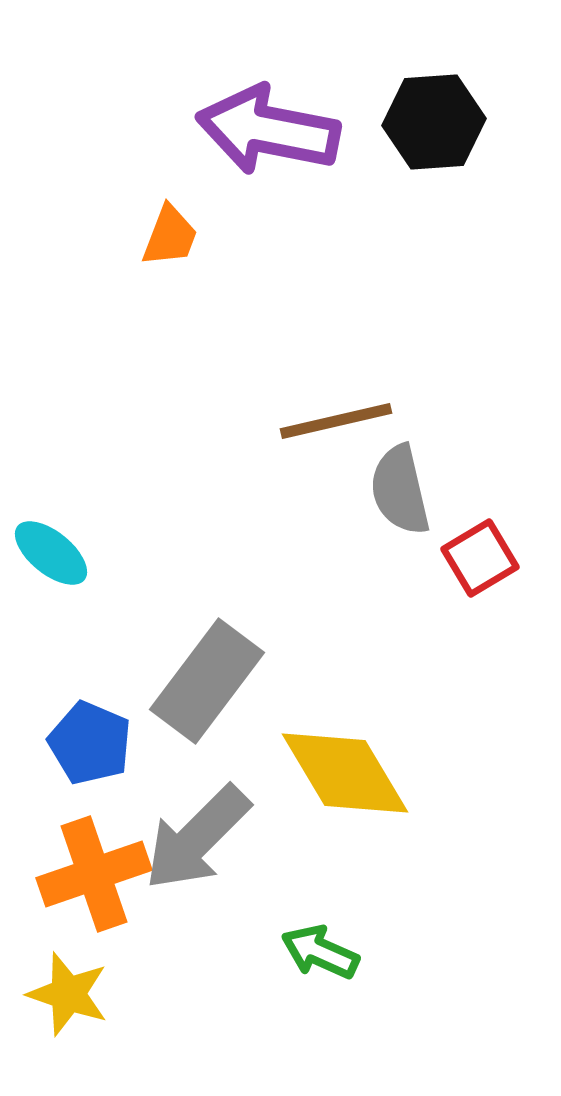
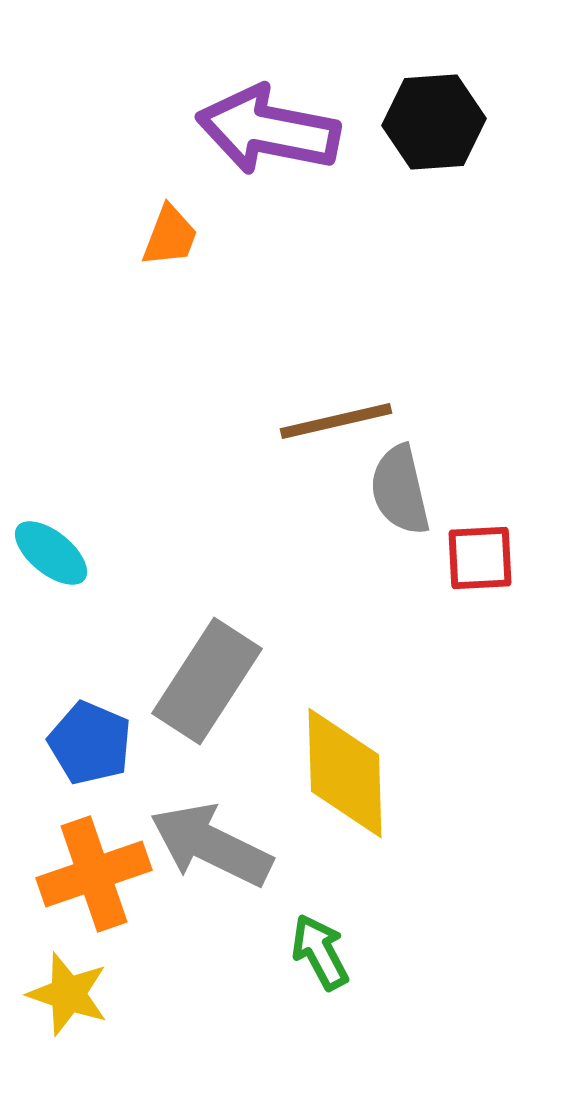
red square: rotated 28 degrees clockwise
gray rectangle: rotated 4 degrees counterclockwise
yellow diamond: rotated 29 degrees clockwise
gray arrow: moved 14 px right, 7 px down; rotated 71 degrees clockwise
green arrow: rotated 38 degrees clockwise
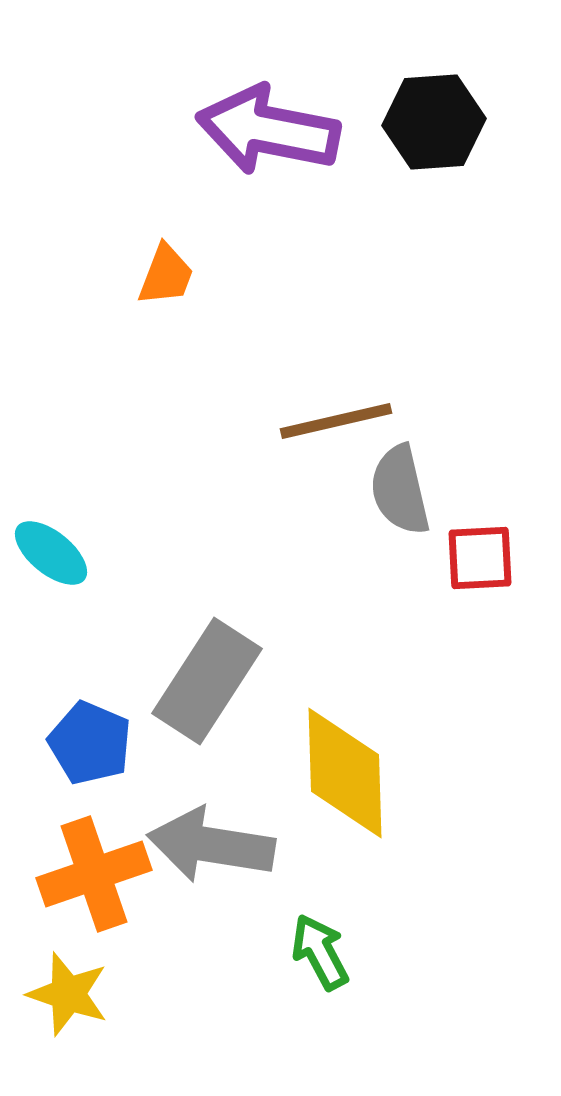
orange trapezoid: moved 4 px left, 39 px down
gray arrow: rotated 17 degrees counterclockwise
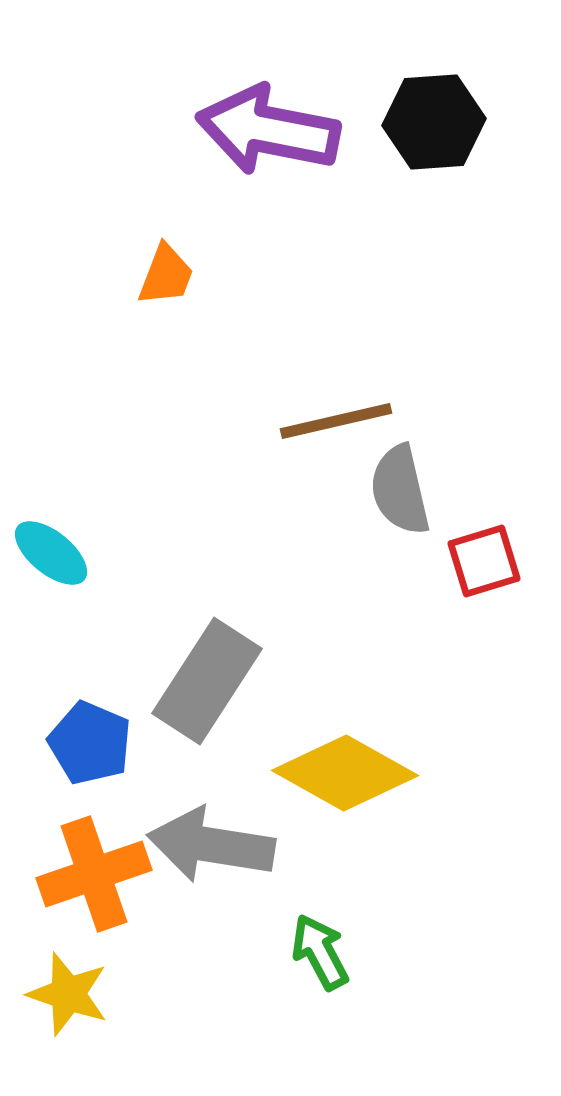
red square: moved 4 px right, 3 px down; rotated 14 degrees counterclockwise
yellow diamond: rotated 59 degrees counterclockwise
